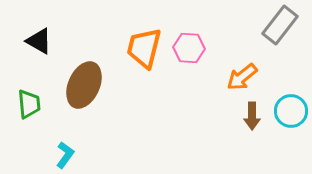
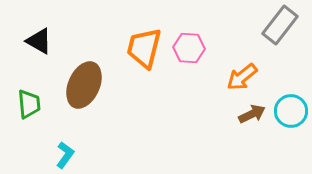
brown arrow: moved 2 px up; rotated 116 degrees counterclockwise
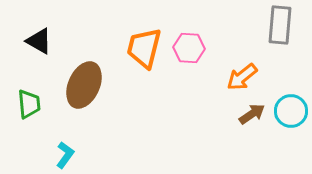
gray rectangle: rotated 33 degrees counterclockwise
brown arrow: rotated 8 degrees counterclockwise
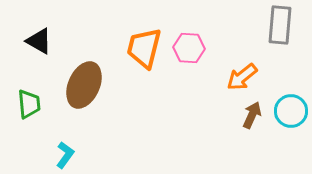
brown arrow: moved 1 px down; rotated 32 degrees counterclockwise
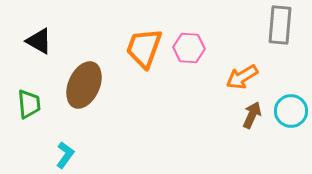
orange trapezoid: rotated 6 degrees clockwise
orange arrow: rotated 8 degrees clockwise
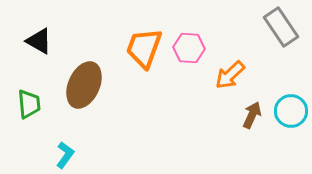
gray rectangle: moved 1 px right, 2 px down; rotated 39 degrees counterclockwise
orange arrow: moved 12 px left, 2 px up; rotated 12 degrees counterclockwise
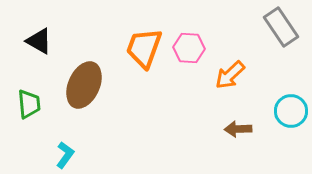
brown arrow: moved 14 px left, 14 px down; rotated 116 degrees counterclockwise
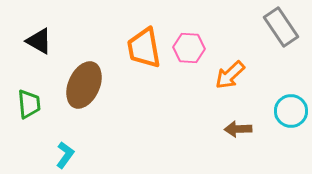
orange trapezoid: rotated 30 degrees counterclockwise
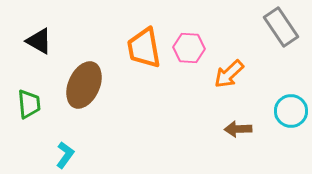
orange arrow: moved 1 px left, 1 px up
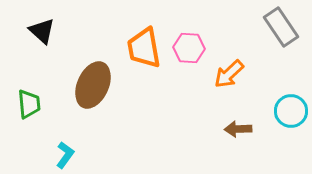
black triangle: moved 3 px right, 10 px up; rotated 12 degrees clockwise
brown ellipse: moved 9 px right
